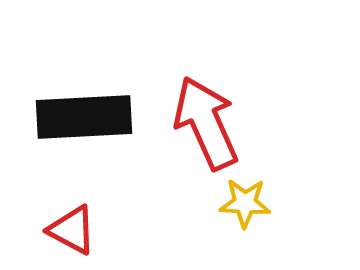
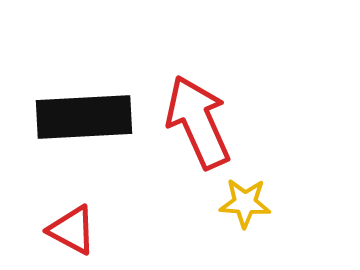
red arrow: moved 8 px left, 1 px up
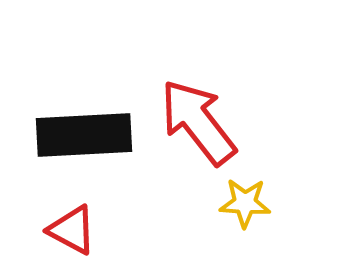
black rectangle: moved 18 px down
red arrow: rotated 14 degrees counterclockwise
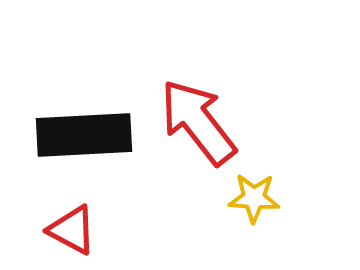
yellow star: moved 9 px right, 5 px up
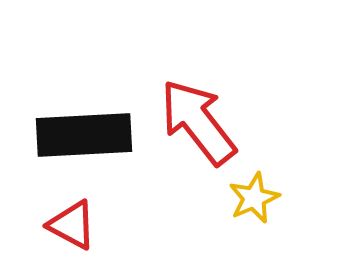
yellow star: rotated 27 degrees counterclockwise
red triangle: moved 5 px up
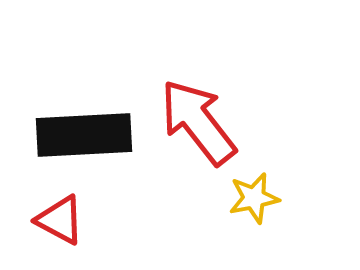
yellow star: rotated 12 degrees clockwise
red triangle: moved 12 px left, 5 px up
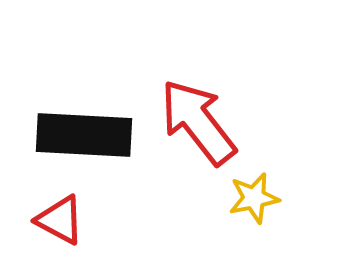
black rectangle: rotated 6 degrees clockwise
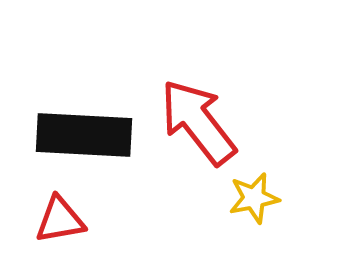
red triangle: rotated 38 degrees counterclockwise
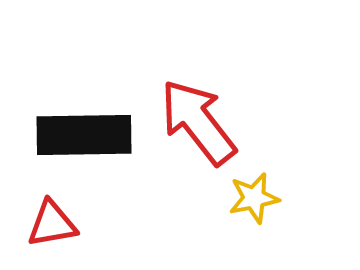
black rectangle: rotated 4 degrees counterclockwise
red triangle: moved 8 px left, 4 px down
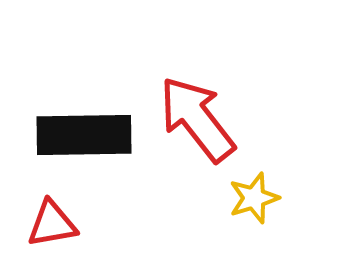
red arrow: moved 1 px left, 3 px up
yellow star: rotated 6 degrees counterclockwise
